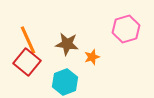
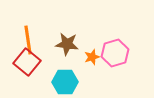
pink hexagon: moved 11 px left, 24 px down
orange line: rotated 16 degrees clockwise
cyan hexagon: rotated 20 degrees clockwise
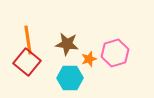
orange star: moved 3 px left, 2 px down
cyan hexagon: moved 5 px right, 4 px up
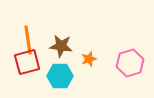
brown star: moved 6 px left, 2 px down
pink hexagon: moved 15 px right, 10 px down
red square: rotated 36 degrees clockwise
cyan hexagon: moved 10 px left, 2 px up
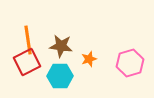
red square: rotated 12 degrees counterclockwise
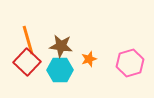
orange line: rotated 8 degrees counterclockwise
red square: rotated 20 degrees counterclockwise
cyan hexagon: moved 6 px up
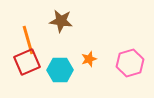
brown star: moved 25 px up
red square: rotated 24 degrees clockwise
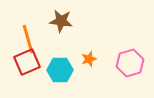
orange line: moved 1 px up
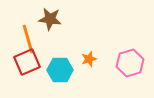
brown star: moved 11 px left, 2 px up
